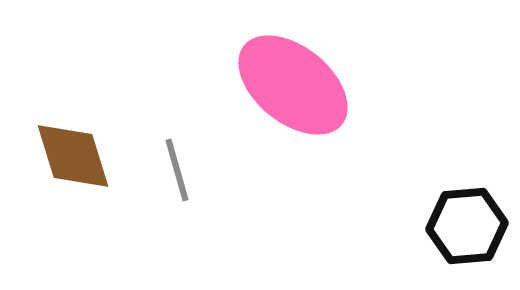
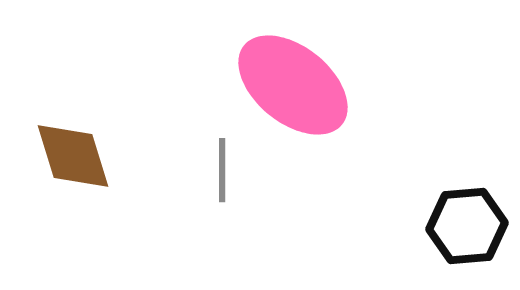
gray line: moved 45 px right; rotated 16 degrees clockwise
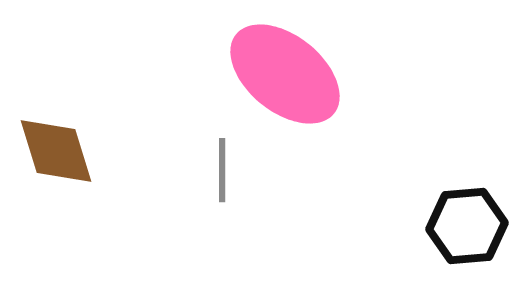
pink ellipse: moved 8 px left, 11 px up
brown diamond: moved 17 px left, 5 px up
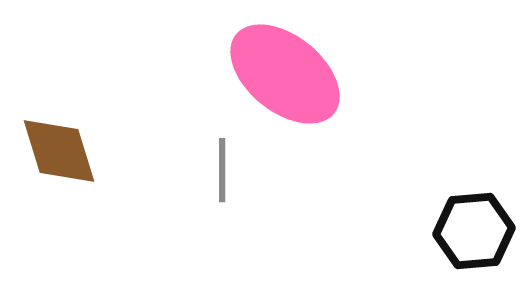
brown diamond: moved 3 px right
black hexagon: moved 7 px right, 5 px down
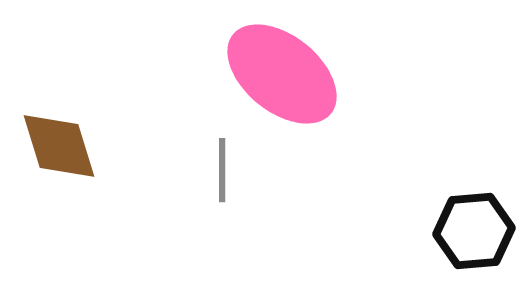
pink ellipse: moved 3 px left
brown diamond: moved 5 px up
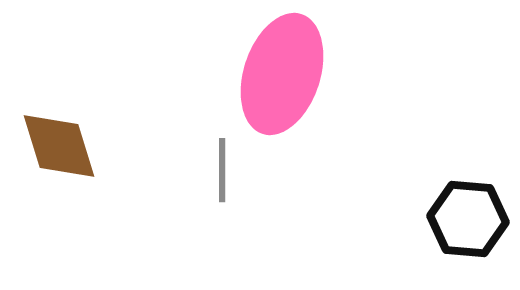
pink ellipse: rotated 69 degrees clockwise
black hexagon: moved 6 px left, 12 px up; rotated 10 degrees clockwise
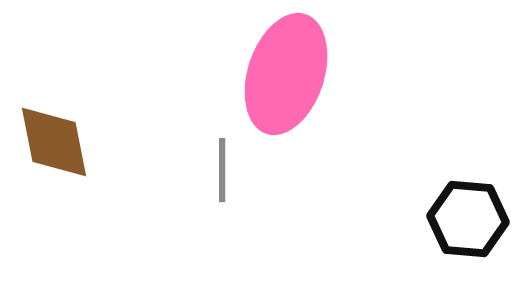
pink ellipse: moved 4 px right
brown diamond: moved 5 px left, 4 px up; rotated 6 degrees clockwise
